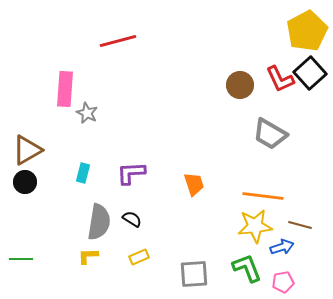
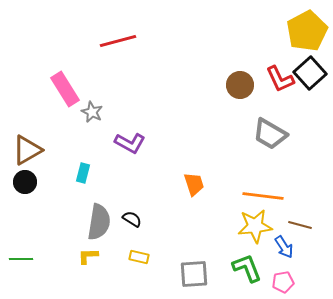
pink rectangle: rotated 36 degrees counterclockwise
gray star: moved 5 px right, 1 px up
purple L-shape: moved 1 px left, 30 px up; rotated 148 degrees counterclockwise
blue arrow: moved 2 px right; rotated 75 degrees clockwise
yellow rectangle: rotated 36 degrees clockwise
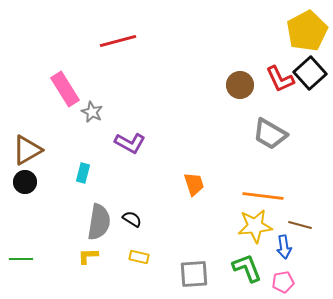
blue arrow: rotated 25 degrees clockwise
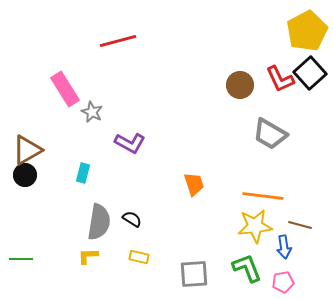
black circle: moved 7 px up
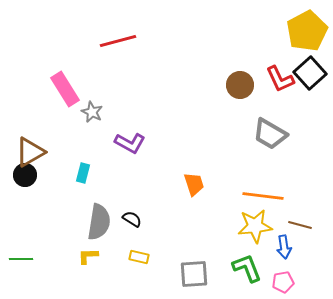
brown triangle: moved 3 px right, 2 px down
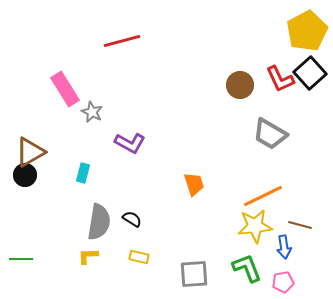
red line: moved 4 px right
orange line: rotated 33 degrees counterclockwise
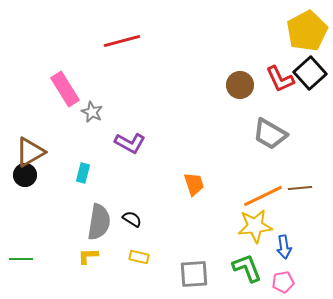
brown line: moved 37 px up; rotated 20 degrees counterclockwise
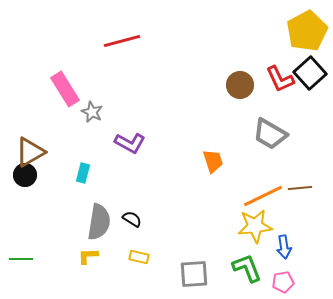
orange trapezoid: moved 19 px right, 23 px up
